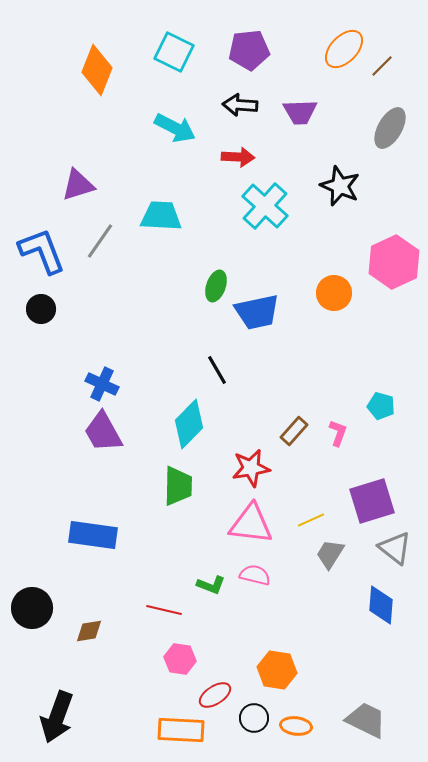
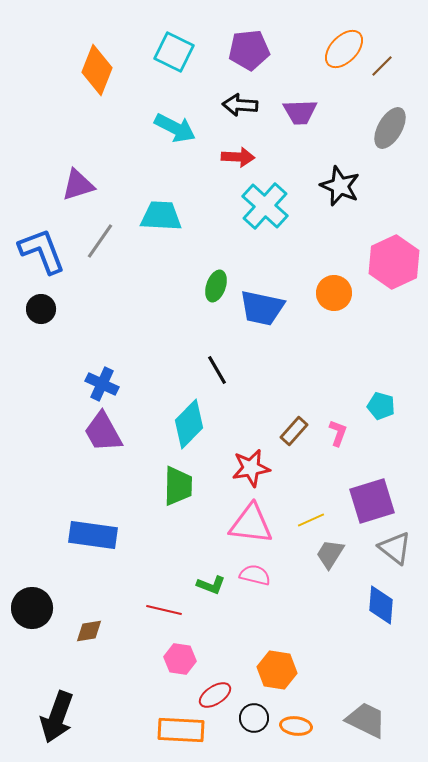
blue trapezoid at (257, 312): moved 5 px right, 4 px up; rotated 24 degrees clockwise
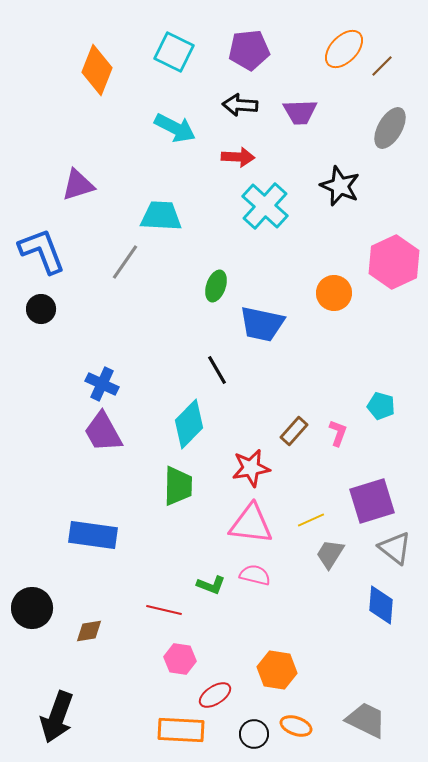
gray line at (100, 241): moved 25 px right, 21 px down
blue trapezoid at (262, 308): moved 16 px down
black circle at (254, 718): moved 16 px down
orange ellipse at (296, 726): rotated 12 degrees clockwise
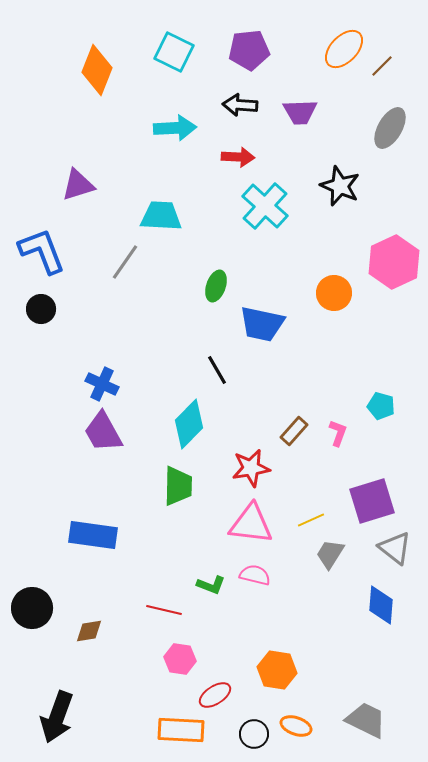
cyan arrow at (175, 128): rotated 30 degrees counterclockwise
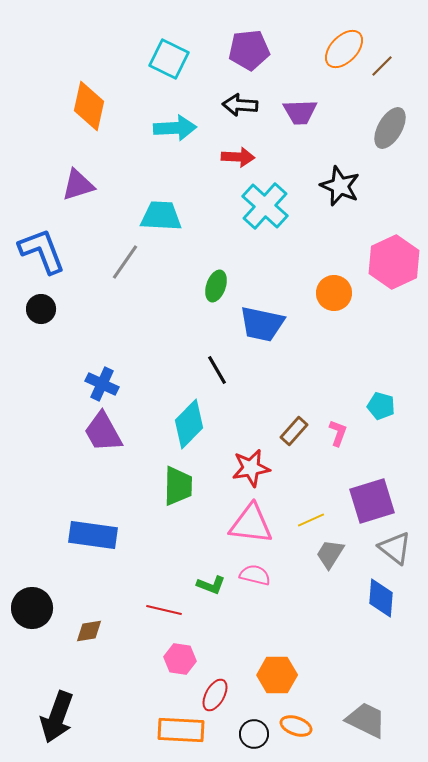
cyan square at (174, 52): moved 5 px left, 7 px down
orange diamond at (97, 70): moved 8 px left, 36 px down; rotated 9 degrees counterclockwise
blue diamond at (381, 605): moved 7 px up
orange hexagon at (277, 670): moved 5 px down; rotated 9 degrees counterclockwise
red ellipse at (215, 695): rotated 28 degrees counterclockwise
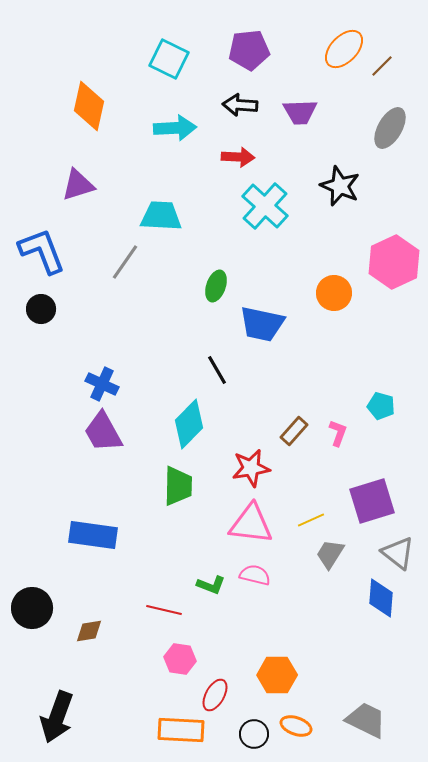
gray triangle at (395, 548): moved 3 px right, 5 px down
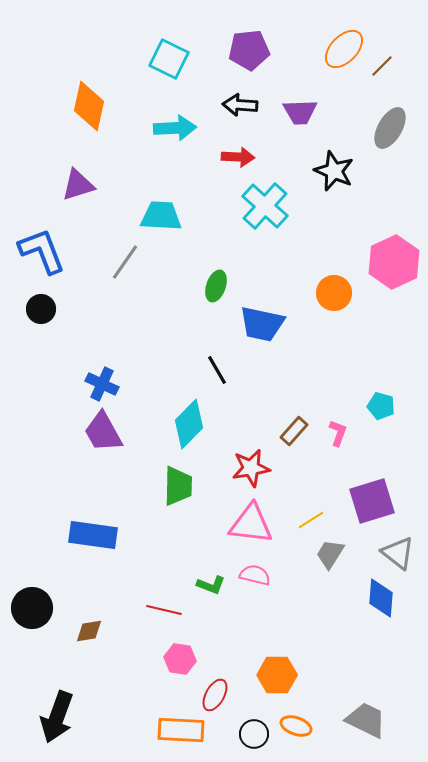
black star at (340, 186): moved 6 px left, 15 px up
yellow line at (311, 520): rotated 8 degrees counterclockwise
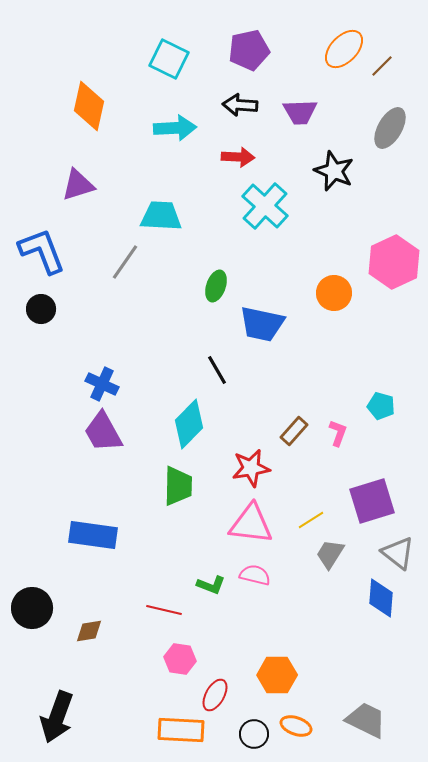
purple pentagon at (249, 50): rotated 6 degrees counterclockwise
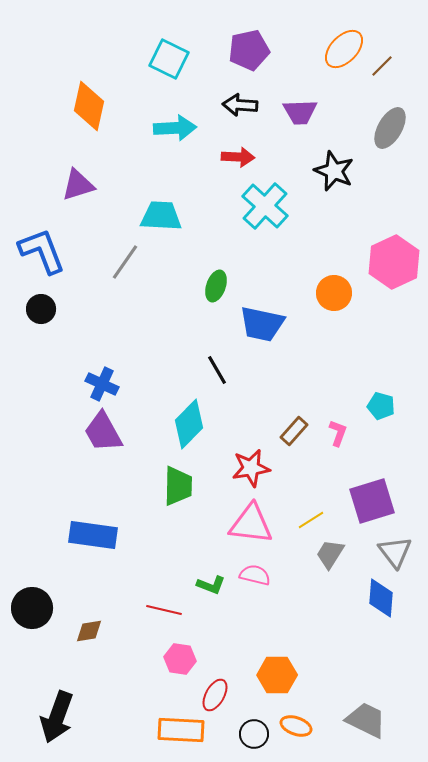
gray triangle at (398, 553): moved 3 px left, 1 px up; rotated 15 degrees clockwise
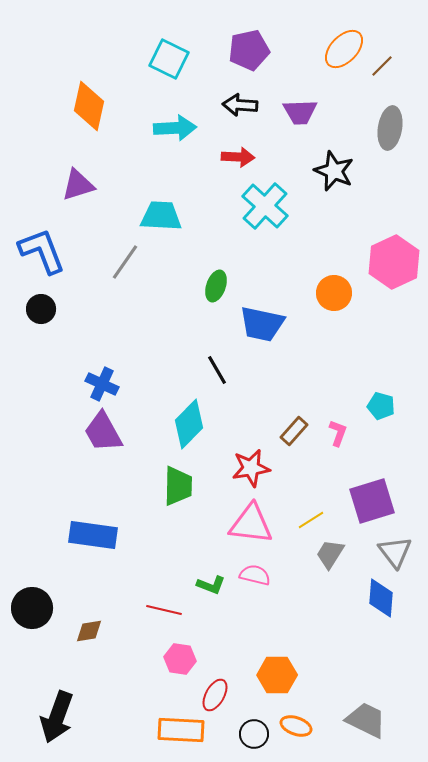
gray ellipse at (390, 128): rotated 21 degrees counterclockwise
